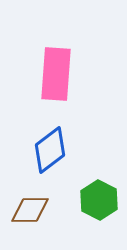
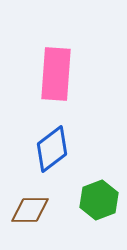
blue diamond: moved 2 px right, 1 px up
green hexagon: rotated 12 degrees clockwise
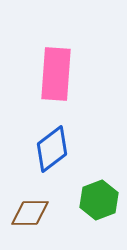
brown diamond: moved 3 px down
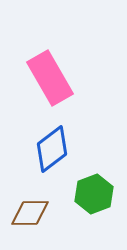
pink rectangle: moved 6 px left, 4 px down; rotated 34 degrees counterclockwise
green hexagon: moved 5 px left, 6 px up
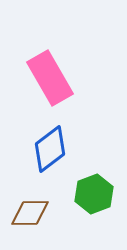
blue diamond: moved 2 px left
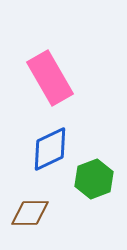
blue diamond: rotated 12 degrees clockwise
green hexagon: moved 15 px up
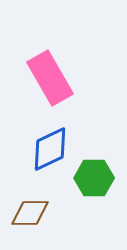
green hexagon: moved 1 px up; rotated 21 degrees clockwise
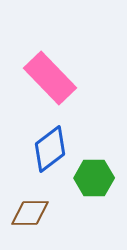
pink rectangle: rotated 14 degrees counterclockwise
blue diamond: rotated 12 degrees counterclockwise
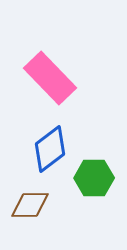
brown diamond: moved 8 px up
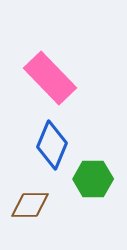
blue diamond: moved 2 px right, 4 px up; rotated 30 degrees counterclockwise
green hexagon: moved 1 px left, 1 px down
